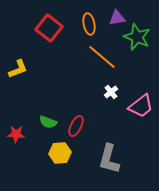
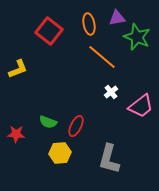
red square: moved 3 px down
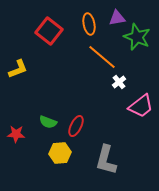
white cross: moved 8 px right, 10 px up
gray L-shape: moved 3 px left, 1 px down
